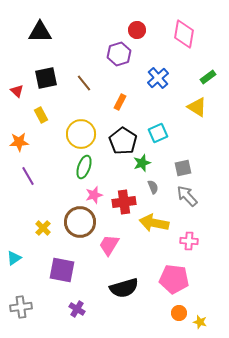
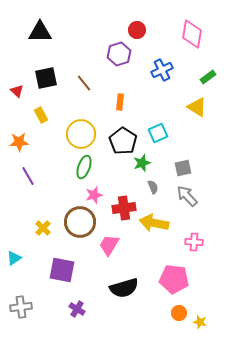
pink diamond: moved 8 px right
blue cross: moved 4 px right, 8 px up; rotated 15 degrees clockwise
orange rectangle: rotated 21 degrees counterclockwise
red cross: moved 6 px down
pink cross: moved 5 px right, 1 px down
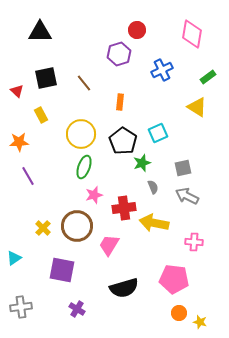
gray arrow: rotated 20 degrees counterclockwise
brown circle: moved 3 px left, 4 px down
